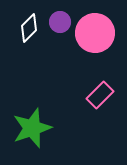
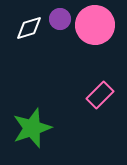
purple circle: moved 3 px up
white diamond: rotated 28 degrees clockwise
pink circle: moved 8 px up
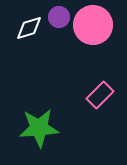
purple circle: moved 1 px left, 2 px up
pink circle: moved 2 px left
green star: moved 7 px right; rotated 15 degrees clockwise
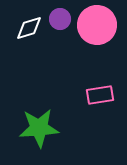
purple circle: moved 1 px right, 2 px down
pink circle: moved 4 px right
pink rectangle: rotated 36 degrees clockwise
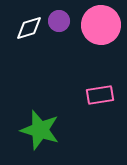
purple circle: moved 1 px left, 2 px down
pink circle: moved 4 px right
green star: moved 1 px right, 2 px down; rotated 21 degrees clockwise
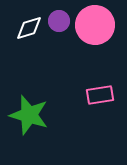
pink circle: moved 6 px left
green star: moved 11 px left, 15 px up
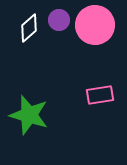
purple circle: moved 1 px up
white diamond: rotated 24 degrees counterclockwise
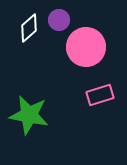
pink circle: moved 9 px left, 22 px down
pink rectangle: rotated 8 degrees counterclockwise
green star: rotated 6 degrees counterclockwise
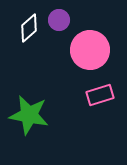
pink circle: moved 4 px right, 3 px down
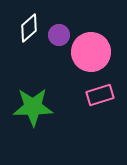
purple circle: moved 15 px down
pink circle: moved 1 px right, 2 px down
green star: moved 4 px right, 8 px up; rotated 12 degrees counterclockwise
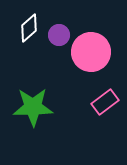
pink rectangle: moved 5 px right, 7 px down; rotated 20 degrees counterclockwise
